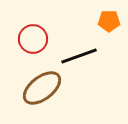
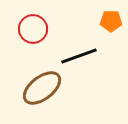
orange pentagon: moved 2 px right
red circle: moved 10 px up
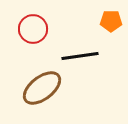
black line: moved 1 px right; rotated 12 degrees clockwise
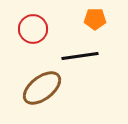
orange pentagon: moved 16 px left, 2 px up
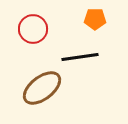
black line: moved 1 px down
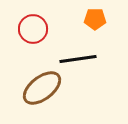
black line: moved 2 px left, 2 px down
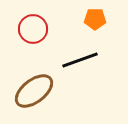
black line: moved 2 px right, 1 px down; rotated 12 degrees counterclockwise
brown ellipse: moved 8 px left, 3 px down
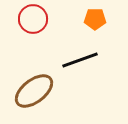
red circle: moved 10 px up
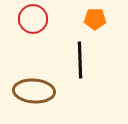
black line: rotated 72 degrees counterclockwise
brown ellipse: rotated 42 degrees clockwise
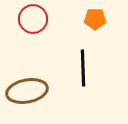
black line: moved 3 px right, 8 px down
brown ellipse: moved 7 px left; rotated 15 degrees counterclockwise
